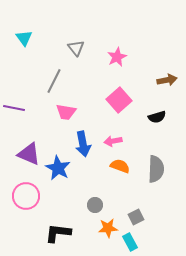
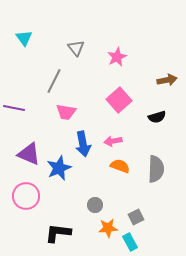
blue star: moved 1 px right; rotated 20 degrees clockwise
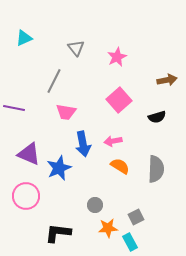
cyan triangle: rotated 42 degrees clockwise
orange semicircle: rotated 12 degrees clockwise
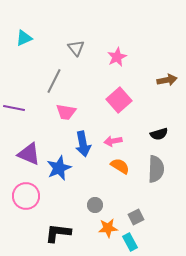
black semicircle: moved 2 px right, 17 px down
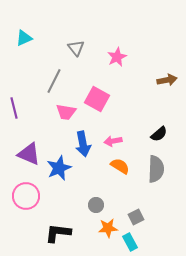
pink square: moved 22 px left, 1 px up; rotated 20 degrees counterclockwise
purple line: rotated 65 degrees clockwise
black semicircle: rotated 24 degrees counterclockwise
gray circle: moved 1 px right
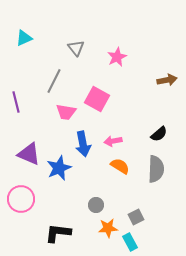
purple line: moved 2 px right, 6 px up
pink circle: moved 5 px left, 3 px down
